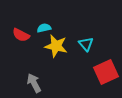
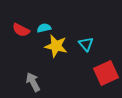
red semicircle: moved 5 px up
red square: moved 1 px down
gray arrow: moved 1 px left, 1 px up
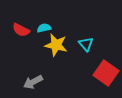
yellow star: moved 1 px up
red square: rotated 30 degrees counterclockwise
gray arrow: rotated 90 degrees counterclockwise
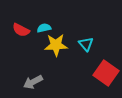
yellow star: rotated 15 degrees counterclockwise
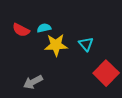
red square: rotated 10 degrees clockwise
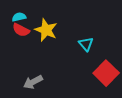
cyan semicircle: moved 25 px left, 11 px up
yellow star: moved 10 px left, 15 px up; rotated 25 degrees clockwise
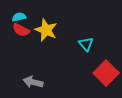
gray arrow: rotated 42 degrees clockwise
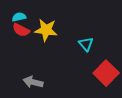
yellow star: rotated 15 degrees counterclockwise
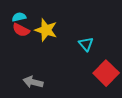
yellow star: rotated 10 degrees clockwise
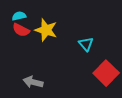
cyan semicircle: moved 1 px up
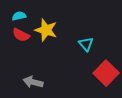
red semicircle: moved 5 px down
